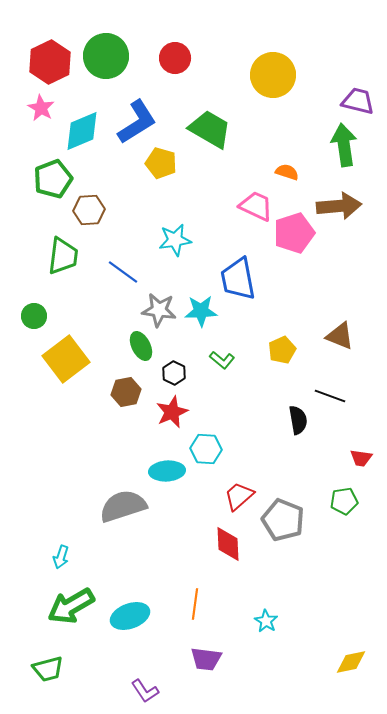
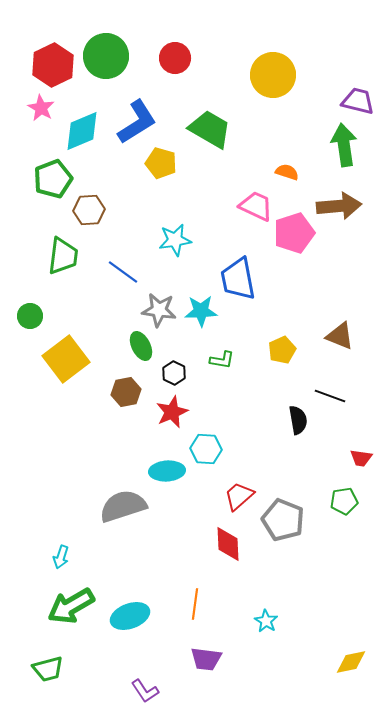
red hexagon at (50, 62): moved 3 px right, 3 px down
green circle at (34, 316): moved 4 px left
green L-shape at (222, 360): rotated 30 degrees counterclockwise
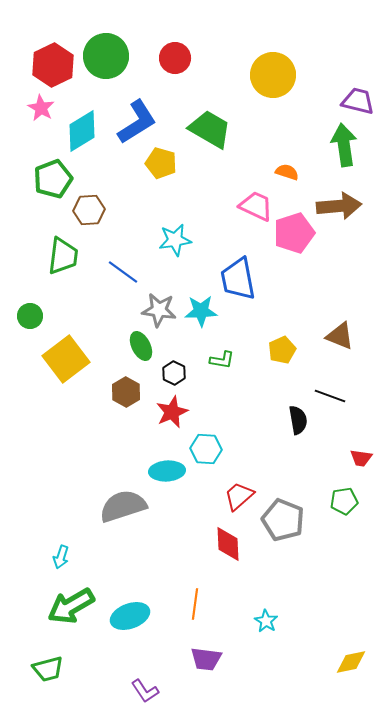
cyan diamond at (82, 131): rotated 9 degrees counterclockwise
brown hexagon at (126, 392): rotated 20 degrees counterclockwise
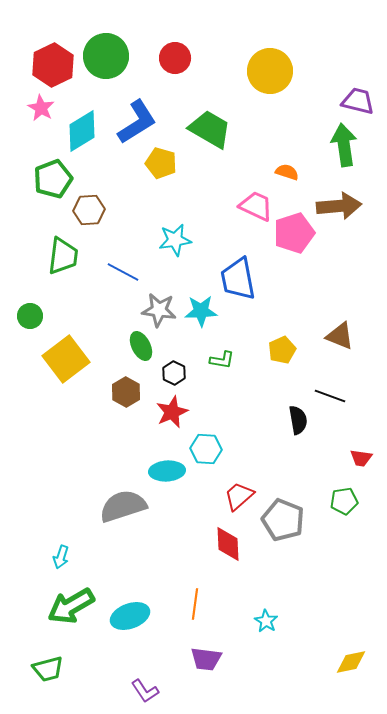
yellow circle at (273, 75): moved 3 px left, 4 px up
blue line at (123, 272): rotated 8 degrees counterclockwise
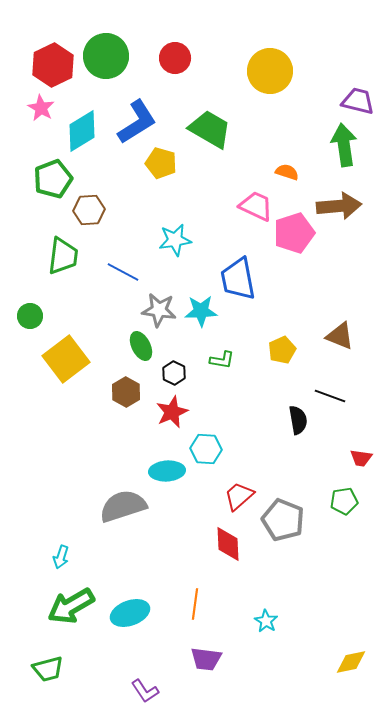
cyan ellipse at (130, 616): moved 3 px up
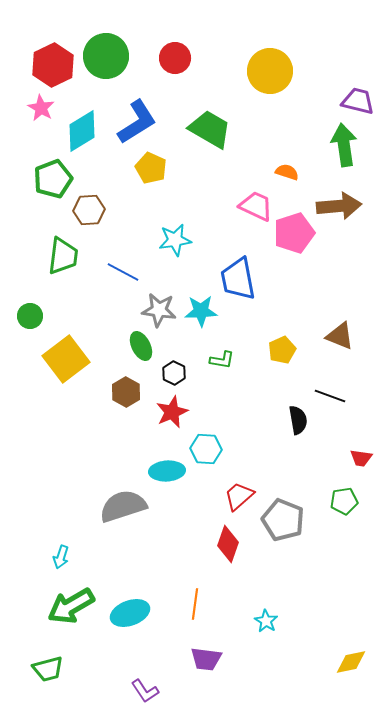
yellow pentagon at (161, 163): moved 10 px left, 5 px down; rotated 8 degrees clockwise
red diamond at (228, 544): rotated 21 degrees clockwise
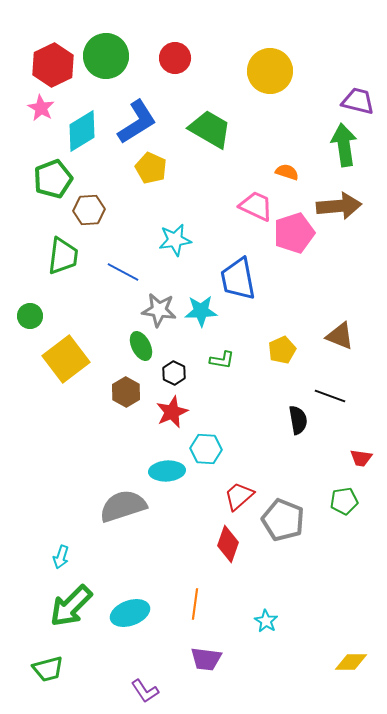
green arrow at (71, 606): rotated 15 degrees counterclockwise
yellow diamond at (351, 662): rotated 12 degrees clockwise
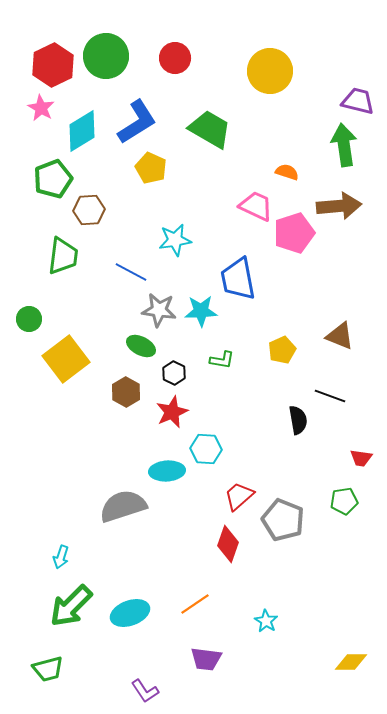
blue line at (123, 272): moved 8 px right
green circle at (30, 316): moved 1 px left, 3 px down
green ellipse at (141, 346): rotated 36 degrees counterclockwise
orange line at (195, 604): rotated 48 degrees clockwise
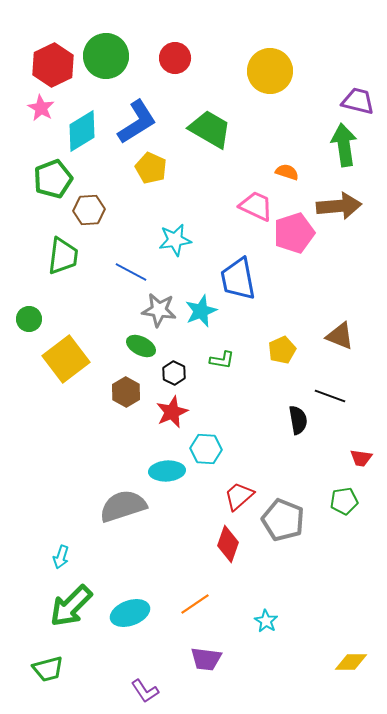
cyan star at (201, 311): rotated 20 degrees counterclockwise
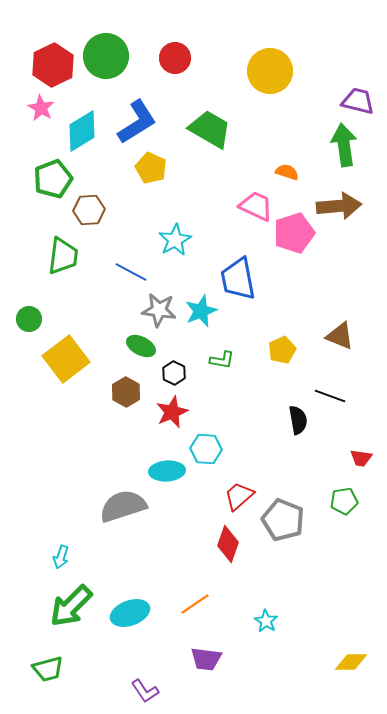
cyan star at (175, 240): rotated 20 degrees counterclockwise
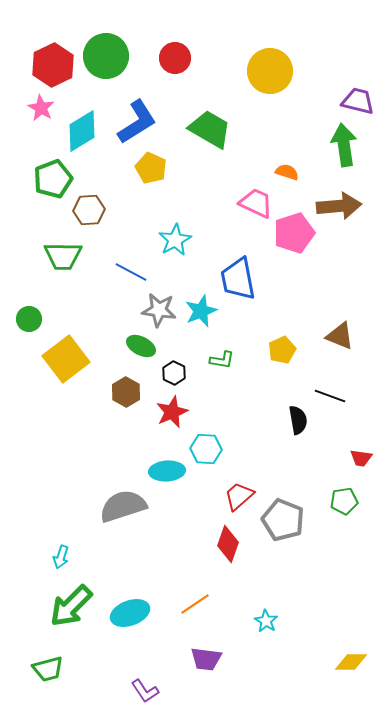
pink trapezoid at (256, 206): moved 3 px up
green trapezoid at (63, 256): rotated 84 degrees clockwise
